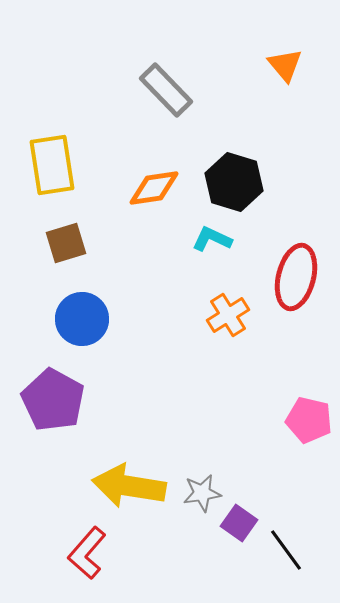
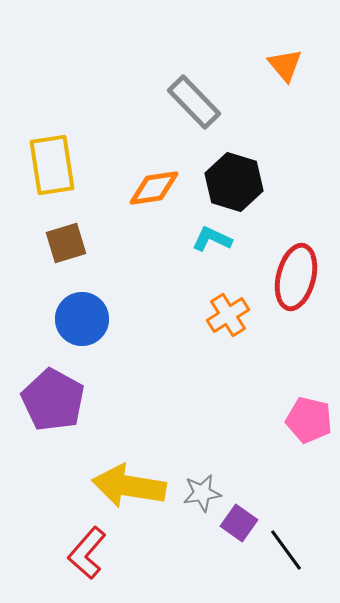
gray rectangle: moved 28 px right, 12 px down
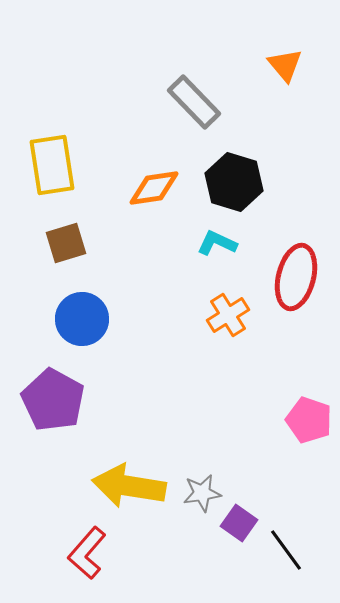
cyan L-shape: moved 5 px right, 4 px down
pink pentagon: rotated 6 degrees clockwise
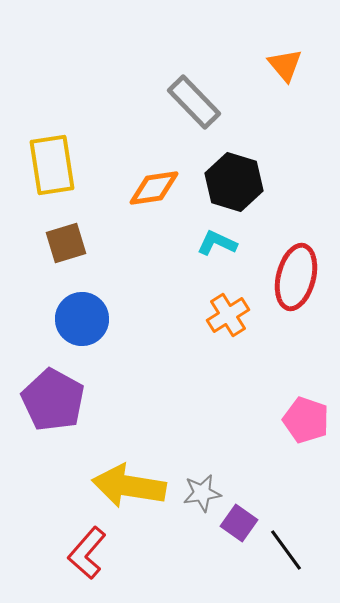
pink pentagon: moved 3 px left
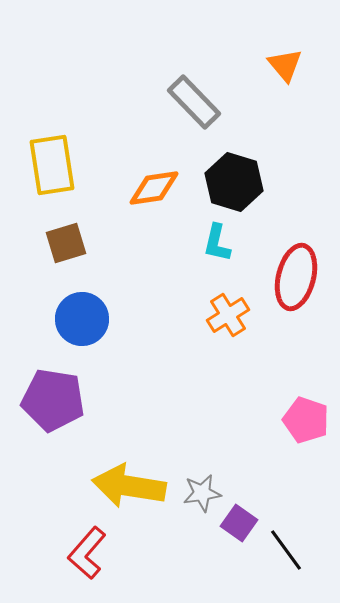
cyan L-shape: rotated 102 degrees counterclockwise
purple pentagon: rotated 20 degrees counterclockwise
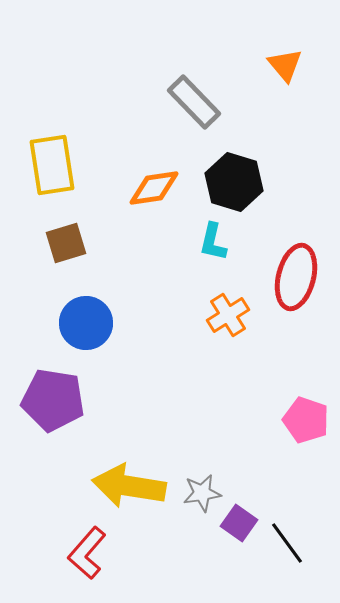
cyan L-shape: moved 4 px left, 1 px up
blue circle: moved 4 px right, 4 px down
black line: moved 1 px right, 7 px up
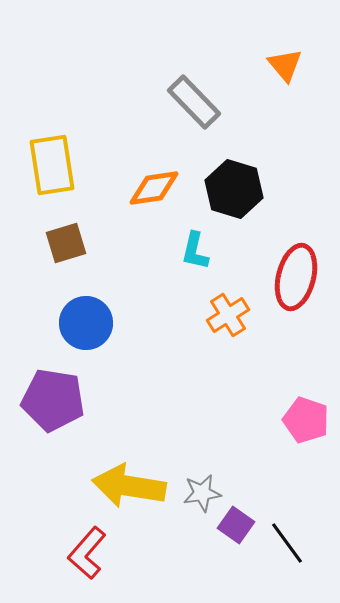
black hexagon: moved 7 px down
cyan L-shape: moved 18 px left, 9 px down
purple square: moved 3 px left, 2 px down
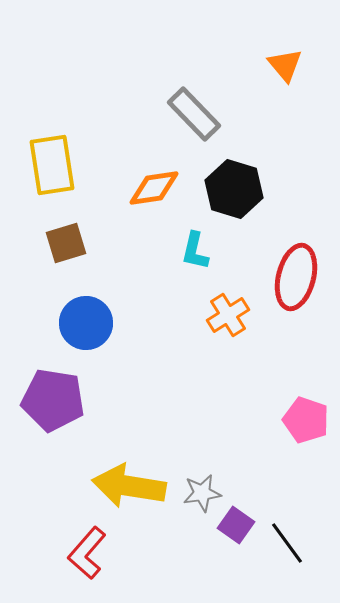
gray rectangle: moved 12 px down
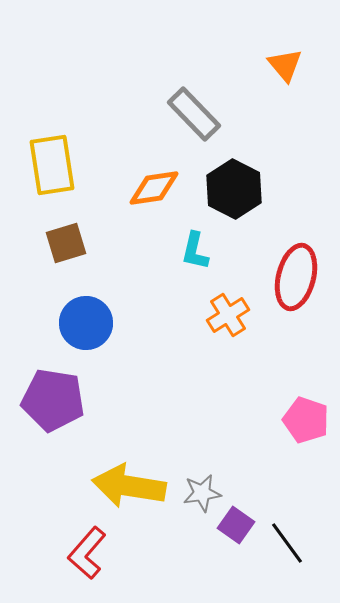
black hexagon: rotated 10 degrees clockwise
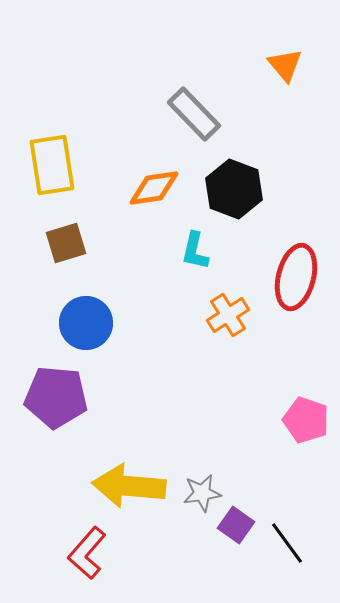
black hexagon: rotated 6 degrees counterclockwise
purple pentagon: moved 3 px right, 3 px up; rotated 4 degrees counterclockwise
yellow arrow: rotated 4 degrees counterclockwise
